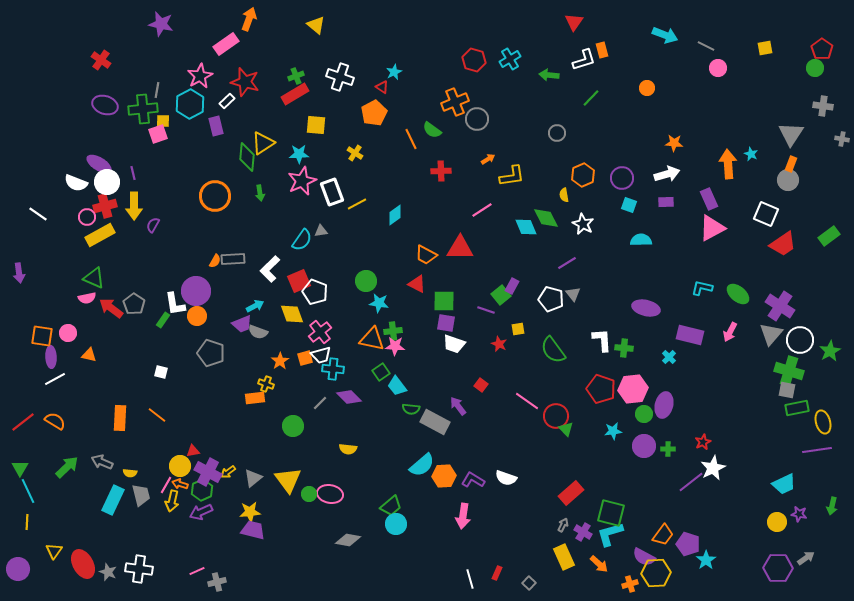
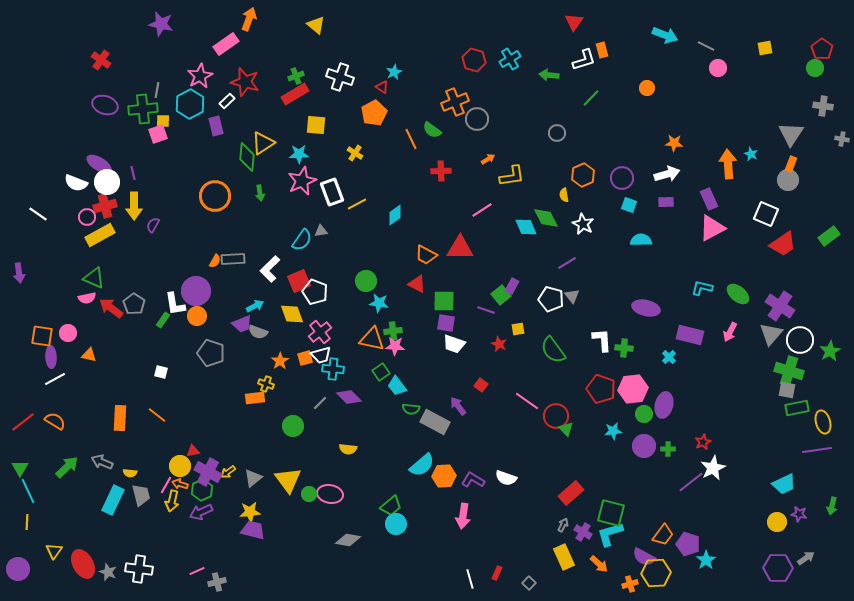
gray triangle at (573, 294): moved 1 px left, 2 px down
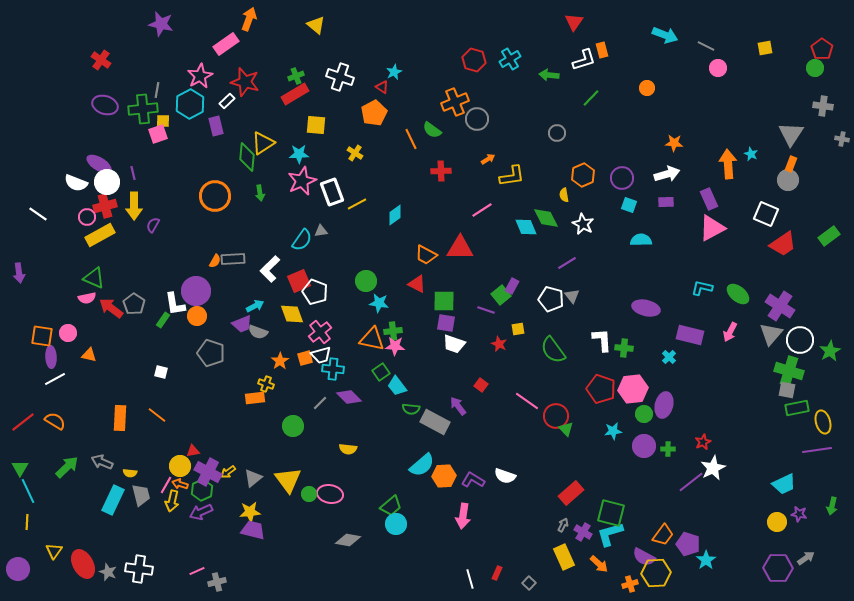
white semicircle at (506, 478): moved 1 px left, 2 px up
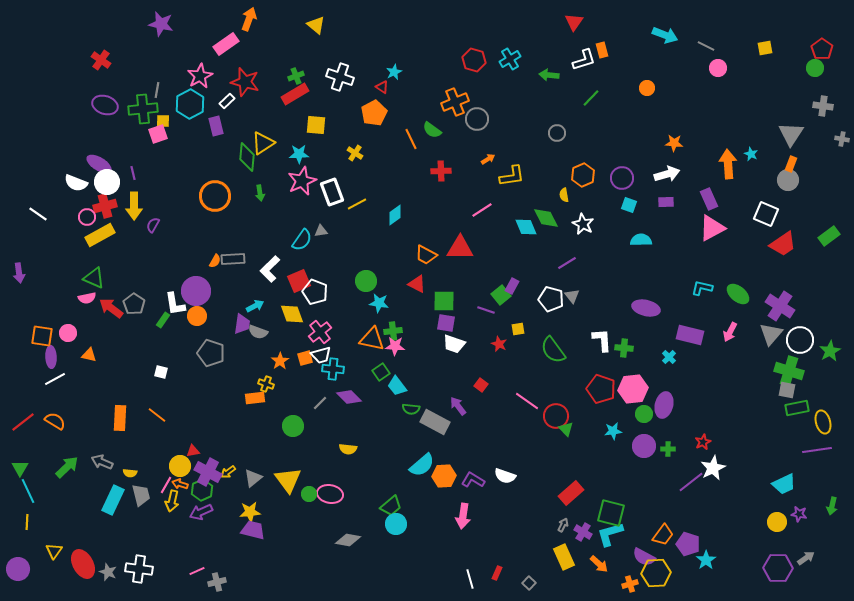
purple trapezoid at (242, 324): rotated 60 degrees counterclockwise
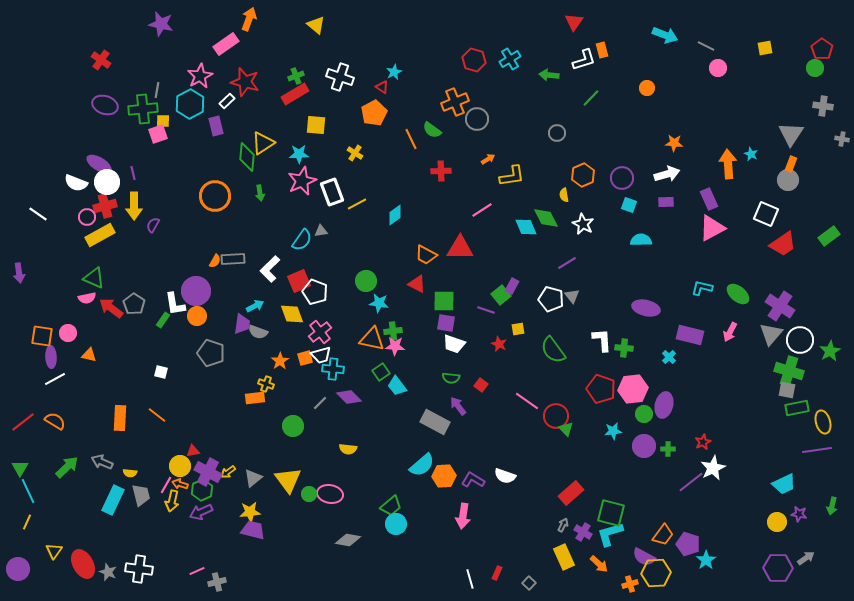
green semicircle at (411, 409): moved 40 px right, 31 px up
yellow line at (27, 522): rotated 21 degrees clockwise
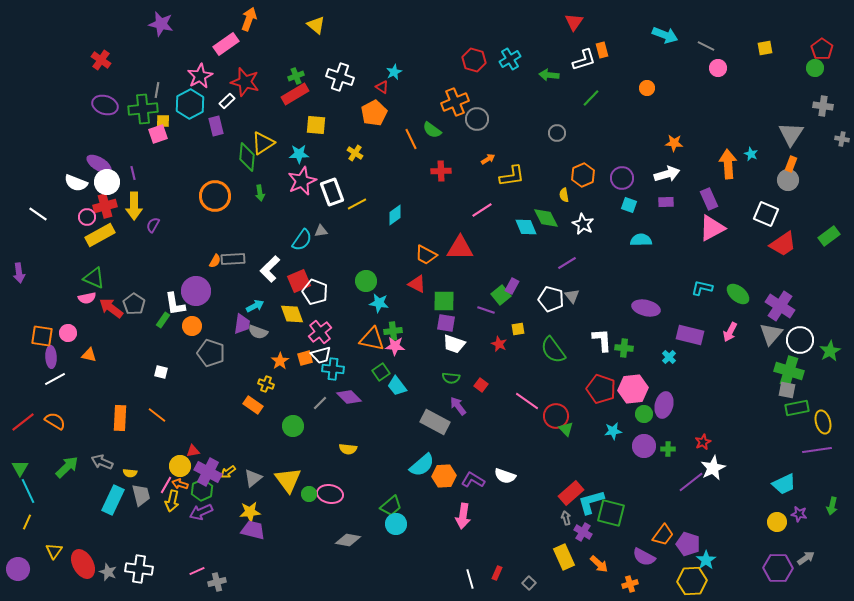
orange circle at (197, 316): moved 5 px left, 10 px down
orange rectangle at (255, 398): moved 2 px left, 7 px down; rotated 42 degrees clockwise
gray arrow at (563, 525): moved 3 px right, 7 px up; rotated 40 degrees counterclockwise
cyan L-shape at (610, 534): moved 19 px left, 32 px up
yellow hexagon at (656, 573): moved 36 px right, 8 px down
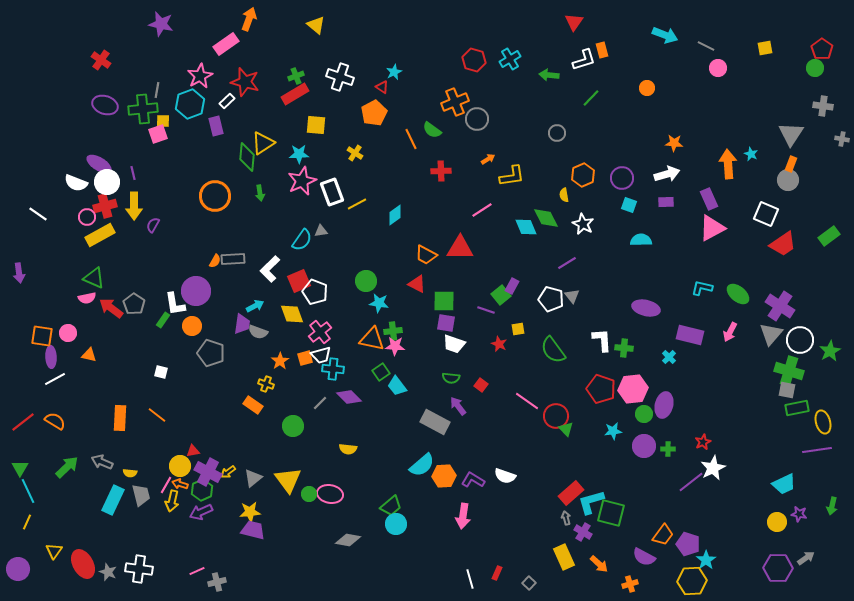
cyan hexagon at (190, 104): rotated 8 degrees clockwise
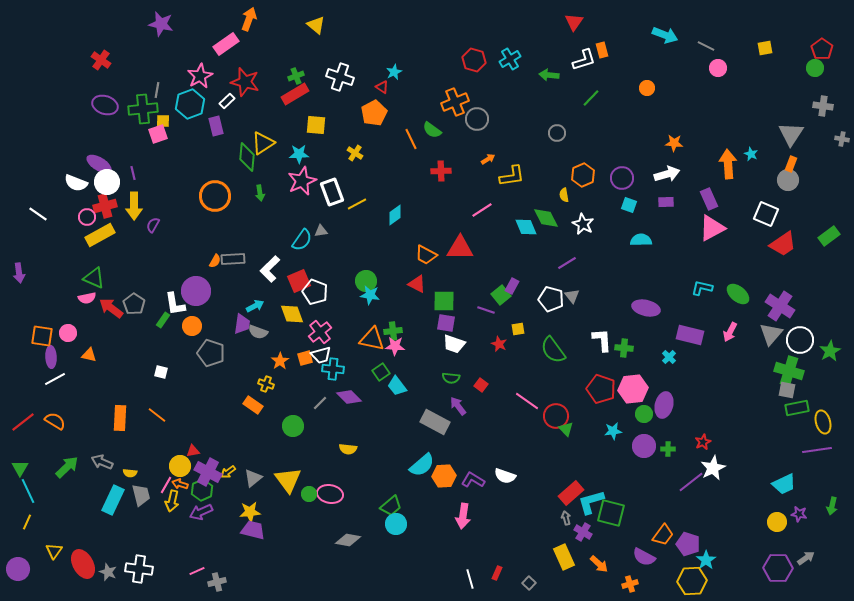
cyan star at (379, 303): moved 9 px left, 8 px up
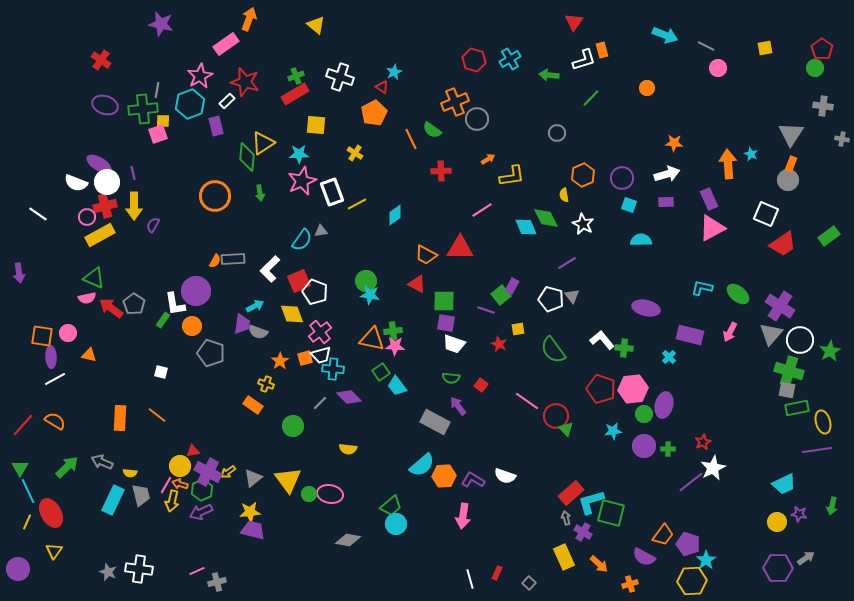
white L-shape at (602, 340): rotated 35 degrees counterclockwise
red line at (23, 422): moved 3 px down; rotated 10 degrees counterclockwise
red ellipse at (83, 564): moved 32 px left, 51 px up
